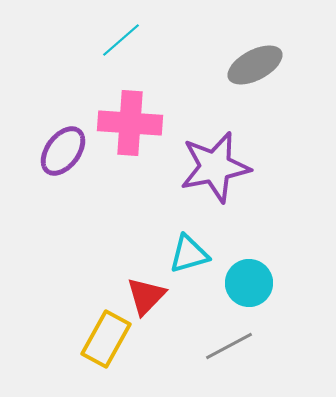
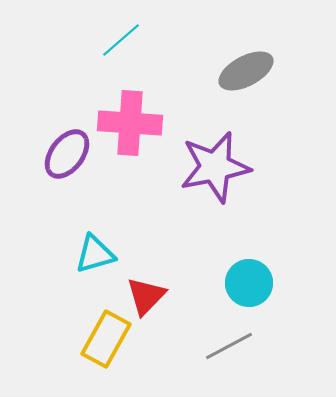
gray ellipse: moved 9 px left, 6 px down
purple ellipse: moved 4 px right, 3 px down
cyan triangle: moved 94 px left
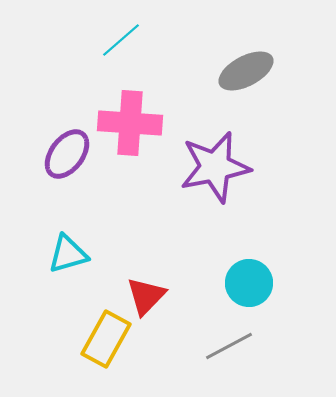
cyan triangle: moved 27 px left
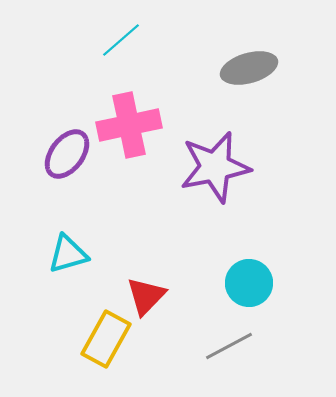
gray ellipse: moved 3 px right, 3 px up; rotated 12 degrees clockwise
pink cross: moved 1 px left, 2 px down; rotated 16 degrees counterclockwise
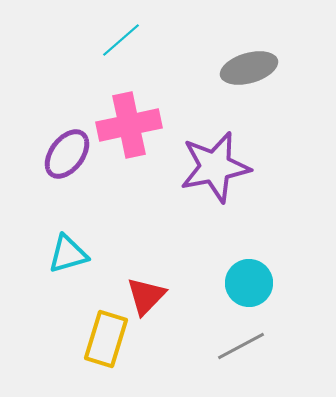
yellow rectangle: rotated 12 degrees counterclockwise
gray line: moved 12 px right
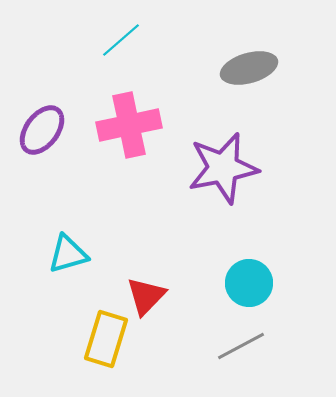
purple ellipse: moved 25 px left, 24 px up
purple star: moved 8 px right, 1 px down
